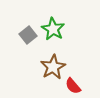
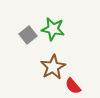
green star: rotated 20 degrees counterclockwise
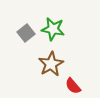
gray square: moved 2 px left, 2 px up
brown star: moved 2 px left, 3 px up
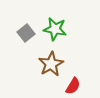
green star: moved 2 px right
red semicircle: rotated 108 degrees counterclockwise
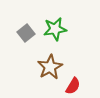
green star: rotated 20 degrees counterclockwise
brown star: moved 1 px left, 3 px down
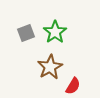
green star: moved 3 px down; rotated 25 degrees counterclockwise
gray square: rotated 18 degrees clockwise
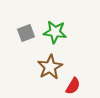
green star: rotated 30 degrees counterclockwise
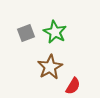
green star: rotated 20 degrees clockwise
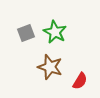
brown star: rotated 25 degrees counterclockwise
red semicircle: moved 7 px right, 5 px up
